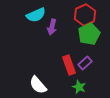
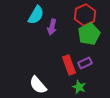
cyan semicircle: rotated 36 degrees counterclockwise
purple rectangle: rotated 16 degrees clockwise
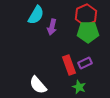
red hexagon: moved 1 px right
green pentagon: moved 1 px left, 2 px up; rotated 25 degrees clockwise
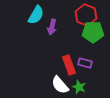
red hexagon: rotated 15 degrees counterclockwise
green pentagon: moved 5 px right
purple rectangle: rotated 40 degrees clockwise
white semicircle: moved 22 px right
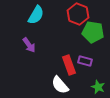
red hexagon: moved 8 px left, 1 px up
purple arrow: moved 23 px left, 18 px down; rotated 49 degrees counterclockwise
green pentagon: rotated 10 degrees clockwise
purple rectangle: moved 2 px up
green star: moved 19 px right
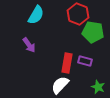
red rectangle: moved 2 px left, 2 px up; rotated 30 degrees clockwise
white semicircle: rotated 84 degrees clockwise
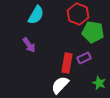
purple rectangle: moved 1 px left, 3 px up; rotated 40 degrees counterclockwise
green star: moved 1 px right, 4 px up
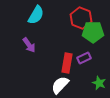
red hexagon: moved 3 px right, 4 px down
green pentagon: rotated 10 degrees counterclockwise
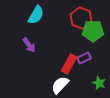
green pentagon: moved 1 px up
red rectangle: moved 2 px right, 1 px down; rotated 18 degrees clockwise
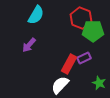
purple arrow: rotated 77 degrees clockwise
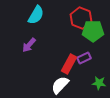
green star: rotated 16 degrees counterclockwise
